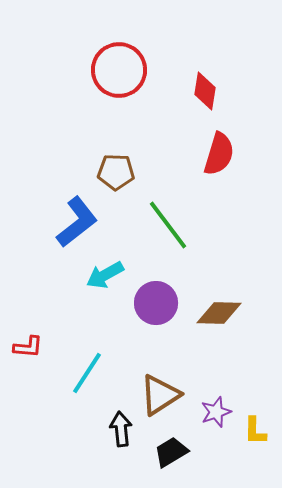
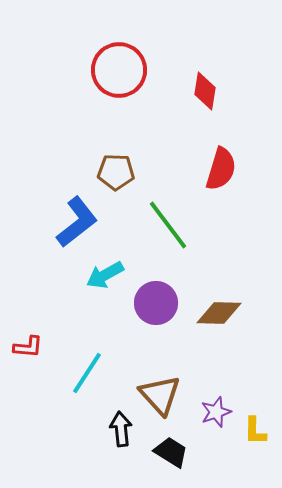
red semicircle: moved 2 px right, 15 px down
brown triangle: rotated 39 degrees counterclockwise
black trapezoid: rotated 63 degrees clockwise
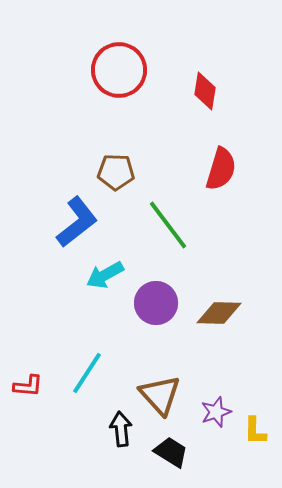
red L-shape: moved 39 px down
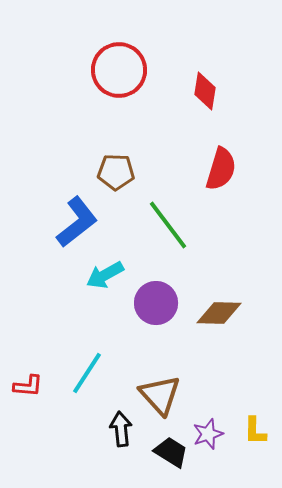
purple star: moved 8 px left, 22 px down
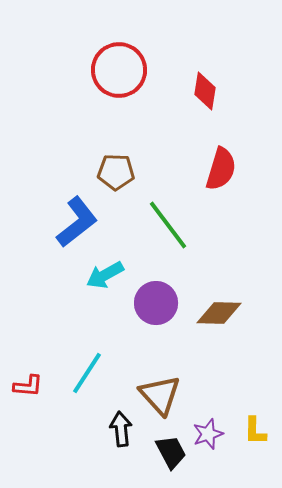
black trapezoid: rotated 30 degrees clockwise
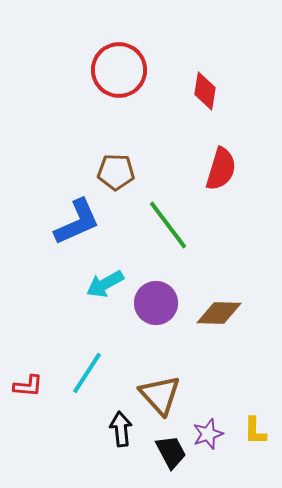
blue L-shape: rotated 14 degrees clockwise
cyan arrow: moved 9 px down
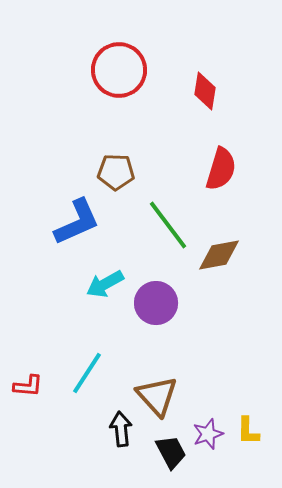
brown diamond: moved 58 px up; rotated 12 degrees counterclockwise
brown triangle: moved 3 px left, 1 px down
yellow L-shape: moved 7 px left
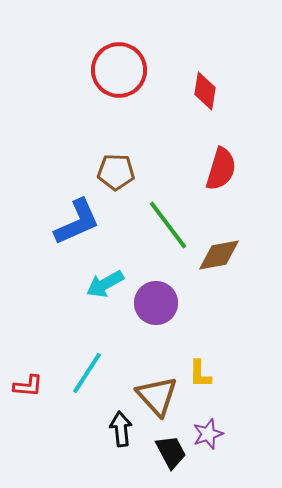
yellow L-shape: moved 48 px left, 57 px up
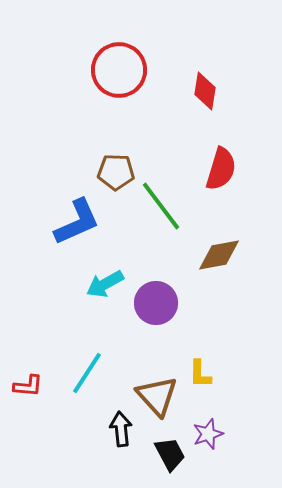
green line: moved 7 px left, 19 px up
black trapezoid: moved 1 px left, 2 px down
